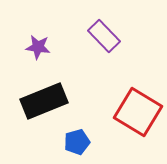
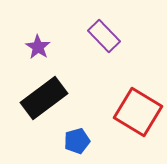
purple star: rotated 25 degrees clockwise
black rectangle: moved 3 px up; rotated 15 degrees counterclockwise
blue pentagon: moved 1 px up
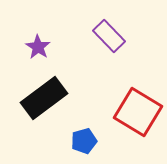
purple rectangle: moved 5 px right
blue pentagon: moved 7 px right
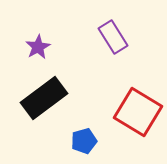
purple rectangle: moved 4 px right, 1 px down; rotated 12 degrees clockwise
purple star: rotated 10 degrees clockwise
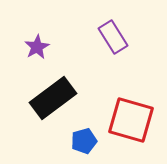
purple star: moved 1 px left
black rectangle: moved 9 px right
red square: moved 7 px left, 8 px down; rotated 15 degrees counterclockwise
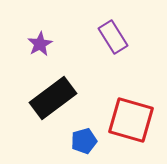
purple star: moved 3 px right, 3 px up
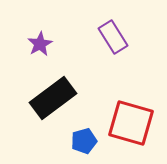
red square: moved 3 px down
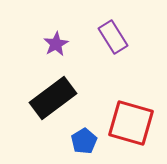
purple star: moved 16 px right
blue pentagon: rotated 15 degrees counterclockwise
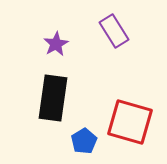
purple rectangle: moved 1 px right, 6 px up
black rectangle: rotated 45 degrees counterclockwise
red square: moved 1 px left, 1 px up
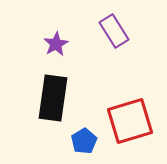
red square: moved 1 px up; rotated 33 degrees counterclockwise
